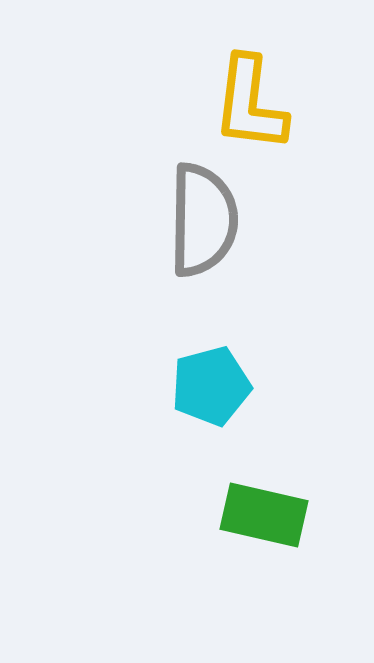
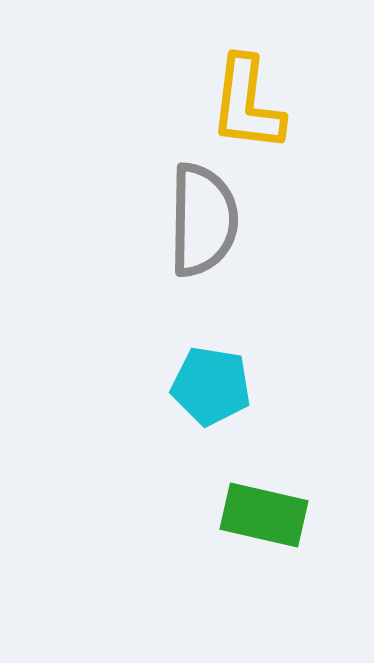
yellow L-shape: moved 3 px left
cyan pentagon: rotated 24 degrees clockwise
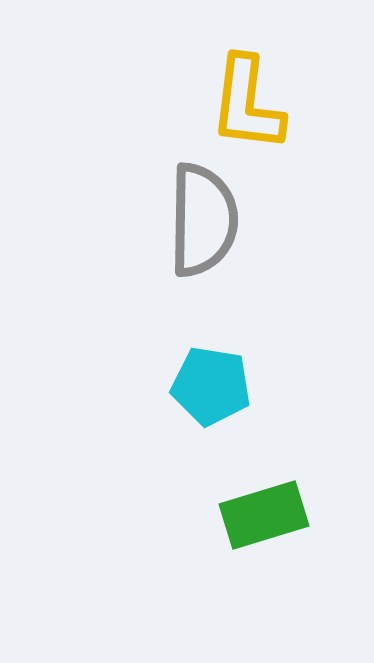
green rectangle: rotated 30 degrees counterclockwise
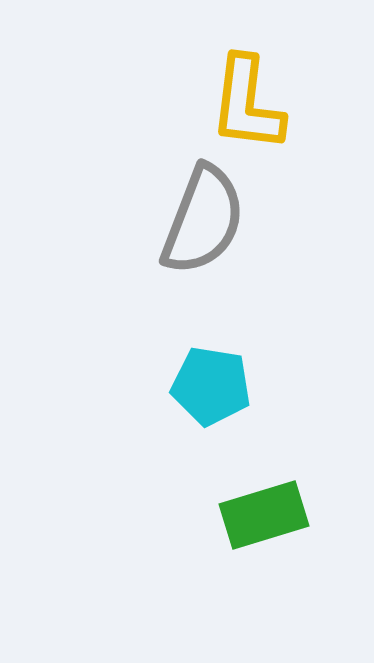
gray semicircle: rotated 20 degrees clockwise
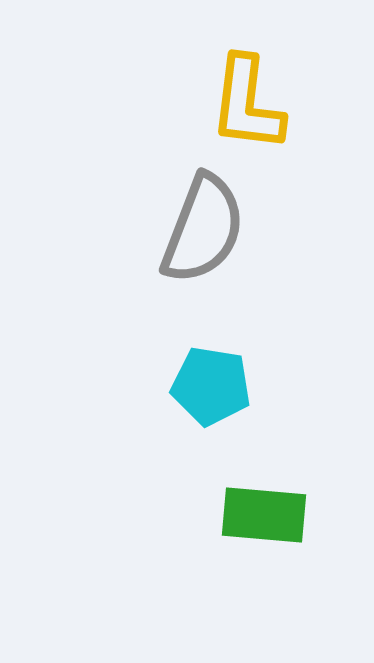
gray semicircle: moved 9 px down
green rectangle: rotated 22 degrees clockwise
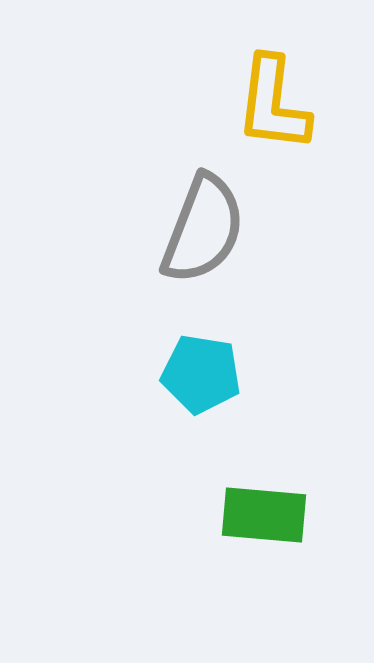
yellow L-shape: moved 26 px right
cyan pentagon: moved 10 px left, 12 px up
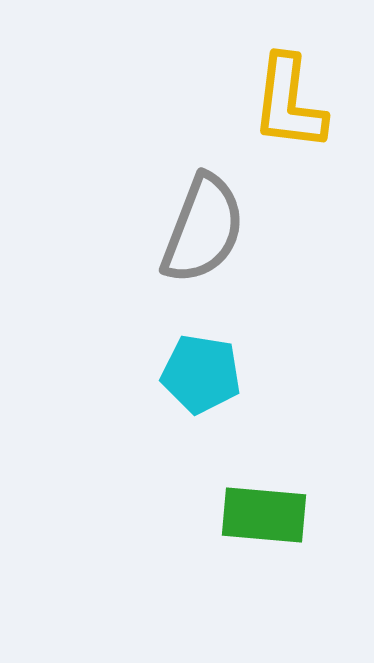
yellow L-shape: moved 16 px right, 1 px up
